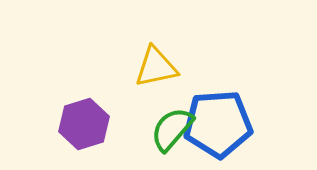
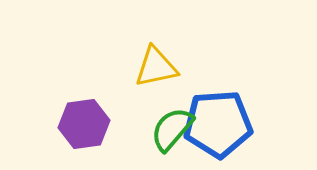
purple hexagon: rotated 9 degrees clockwise
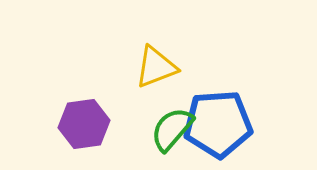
yellow triangle: rotated 9 degrees counterclockwise
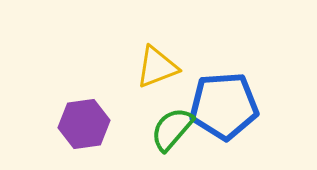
yellow triangle: moved 1 px right
blue pentagon: moved 6 px right, 18 px up
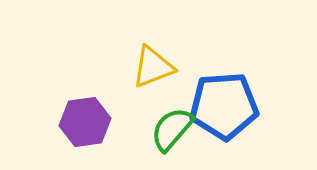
yellow triangle: moved 4 px left
purple hexagon: moved 1 px right, 2 px up
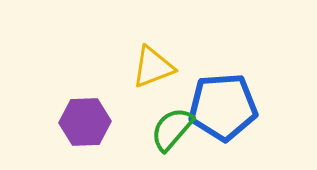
blue pentagon: moved 1 px left, 1 px down
purple hexagon: rotated 6 degrees clockwise
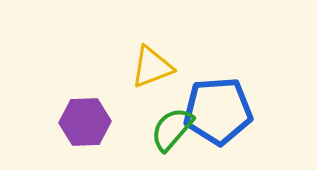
yellow triangle: moved 1 px left
blue pentagon: moved 5 px left, 4 px down
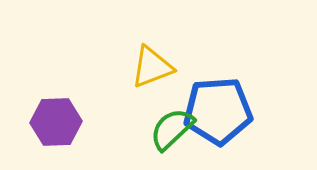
purple hexagon: moved 29 px left
green semicircle: rotated 6 degrees clockwise
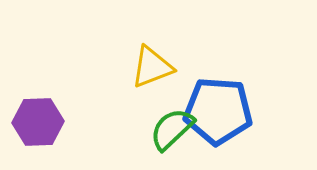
blue pentagon: rotated 8 degrees clockwise
purple hexagon: moved 18 px left
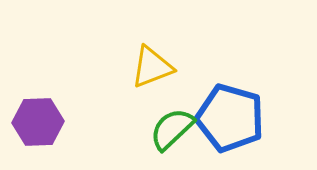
blue pentagon: moved 12 px right, 7 px down; rotated 12 degrees clockwise
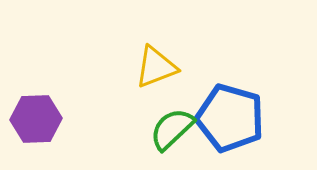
yellow triangle: moved 4 px right
purple hexagon: moved 2 px left, 3 px up
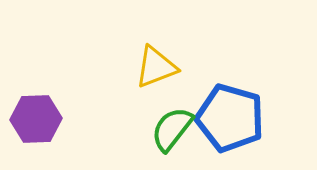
green semicircle: rotated 9 degrees counterclockwise
